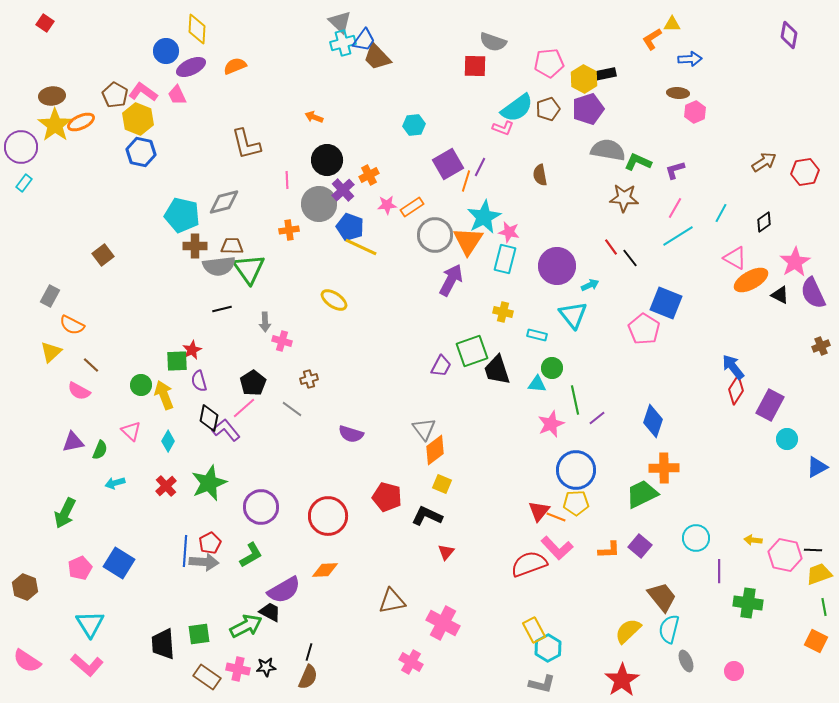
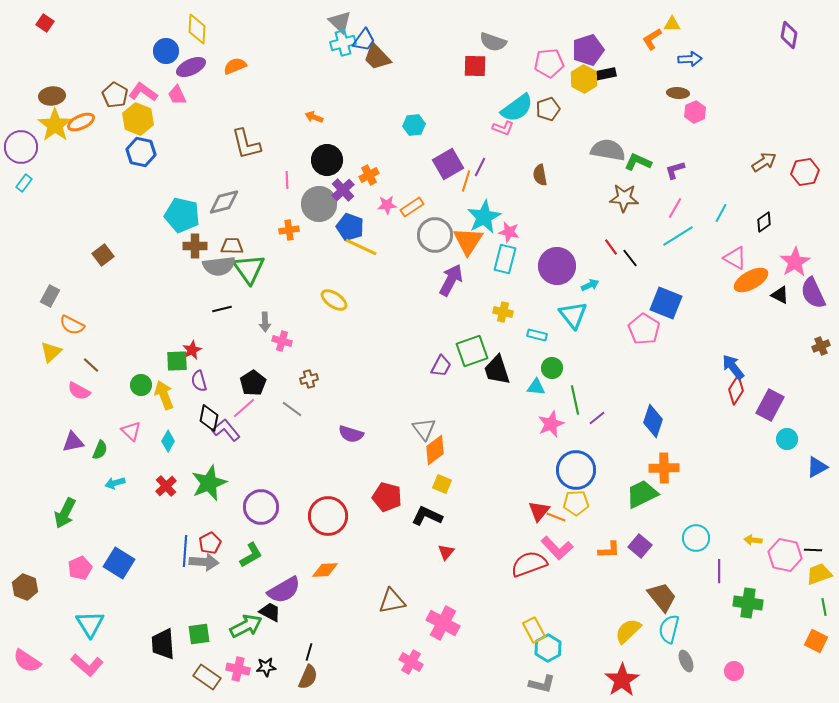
purple pentagon at (588, 109): moved 59 px up
cyan triangle at (537, 384): moved 1 px left, 3 px down
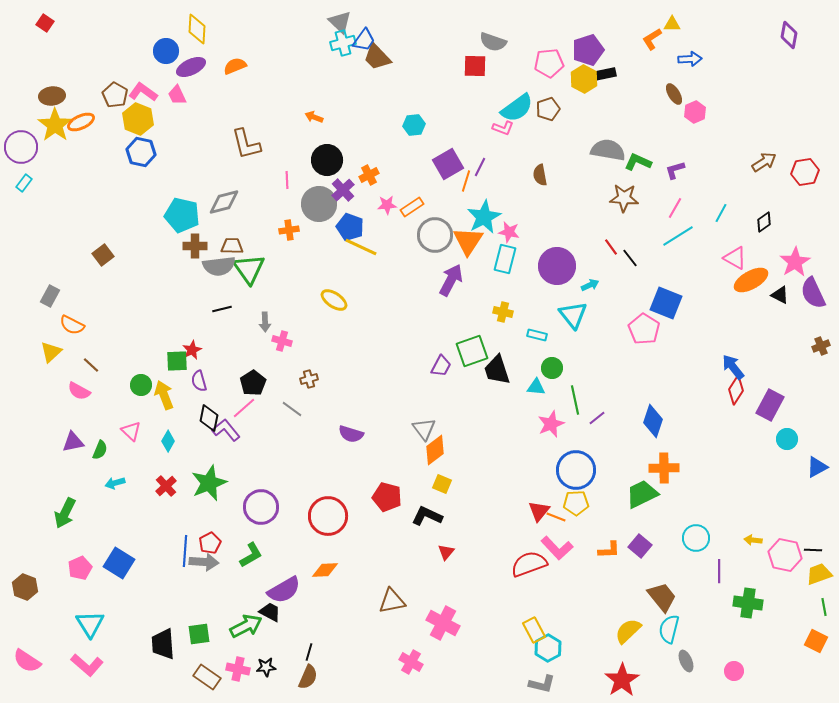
brown ellipse at (678, 93): moved 4 px left, 1 px down; rotated 55 degrees clockwise
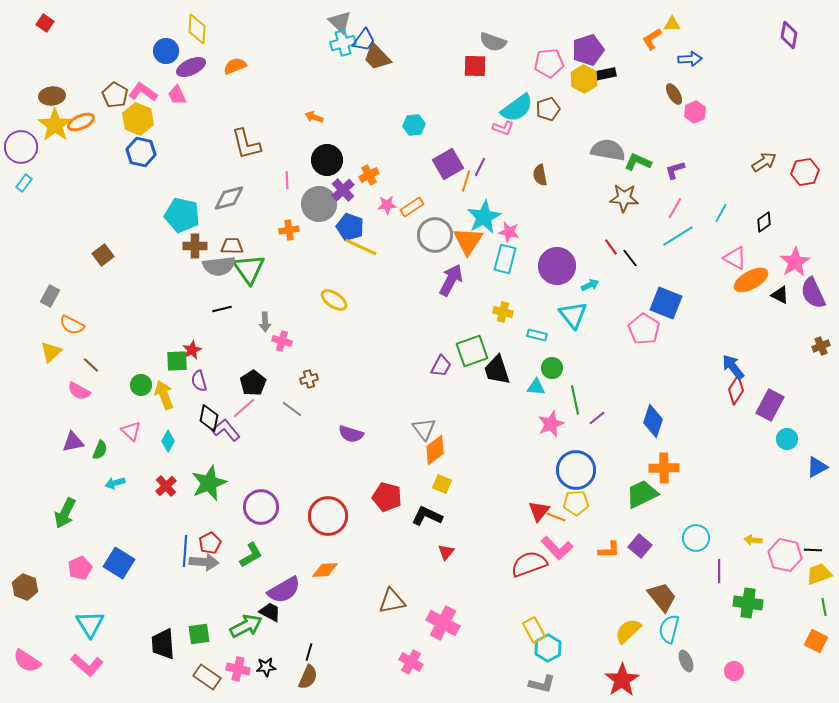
gray diamond at (224, 202): moved 5 px right, 4 px up
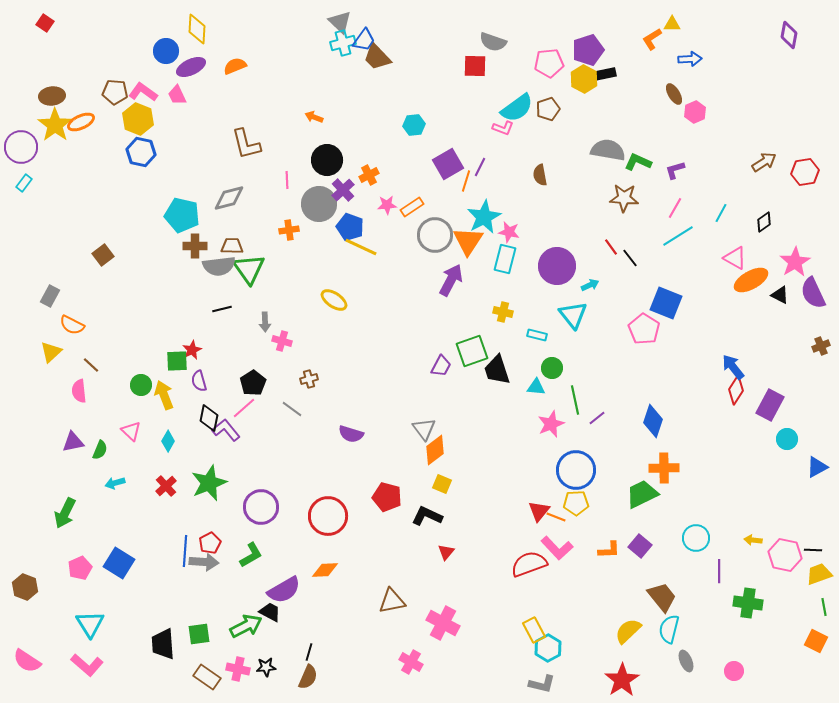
brown pentagon at (115, 95): moved 3 px up; rotated 25 degrees counterclockwise
pink semicircle at (79, 391): rotated 55 degrees clockwise
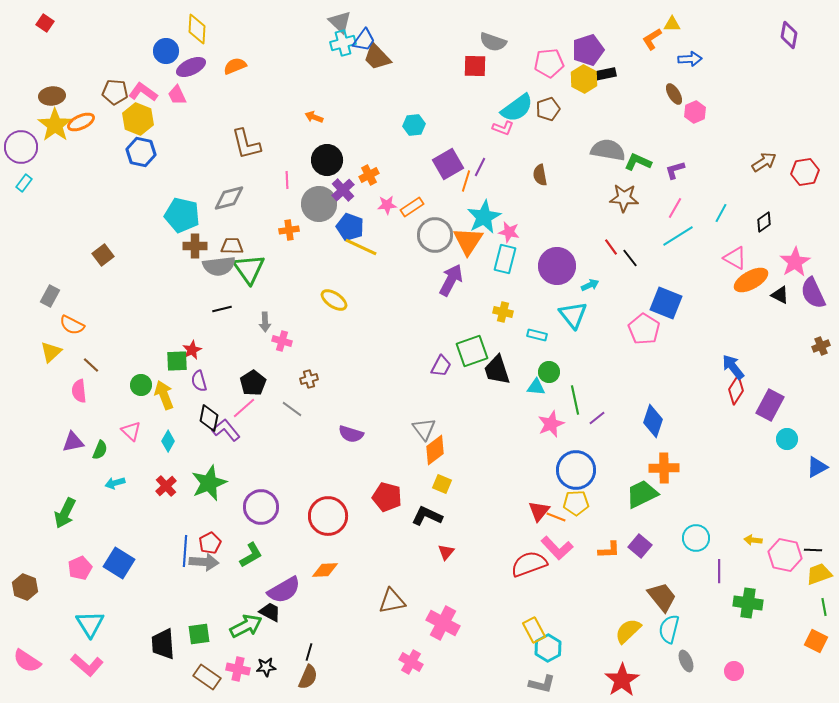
green circle at (552, 368): moved 3 px left, 4 px down
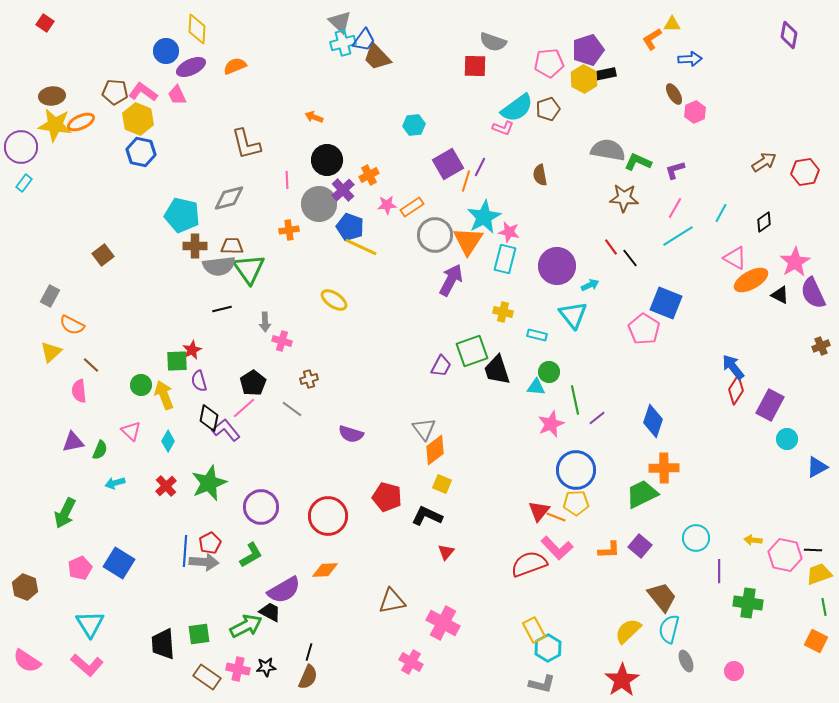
yellow star at (55, 125): rotated 28 degrees counterclockwise
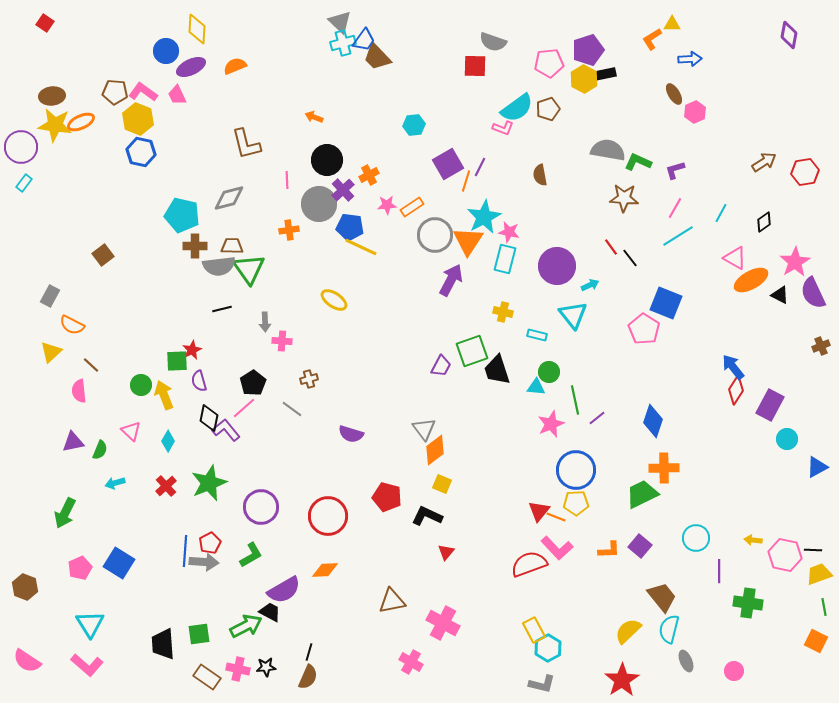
blue pentagon at (350, 227): rotated 12 degrees counterclockwise
pink cross at (282, 341): rotated 12 degrees counterclockwise
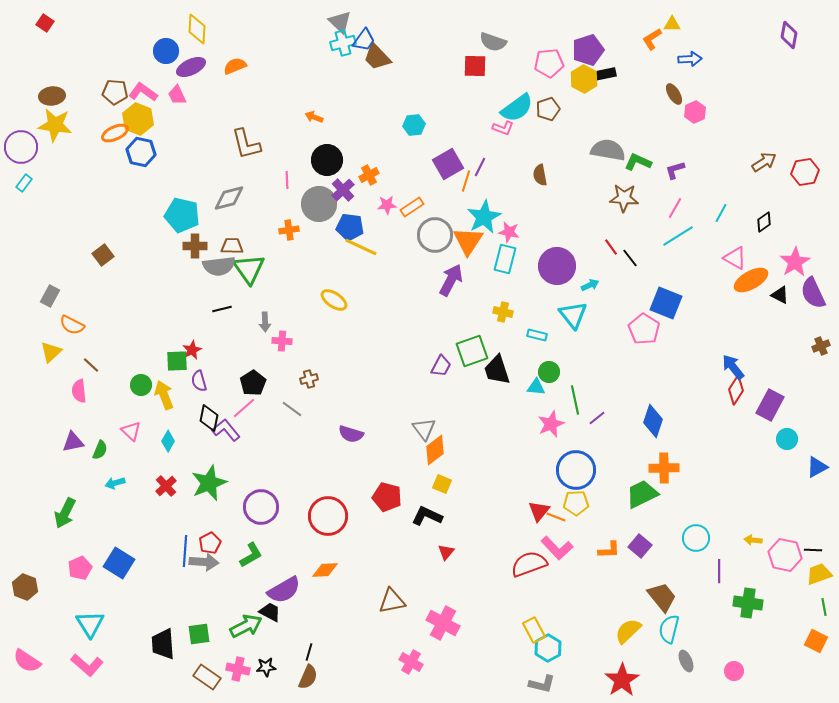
orange ellipse at (81, 122): moved 34 px right, 11 px down
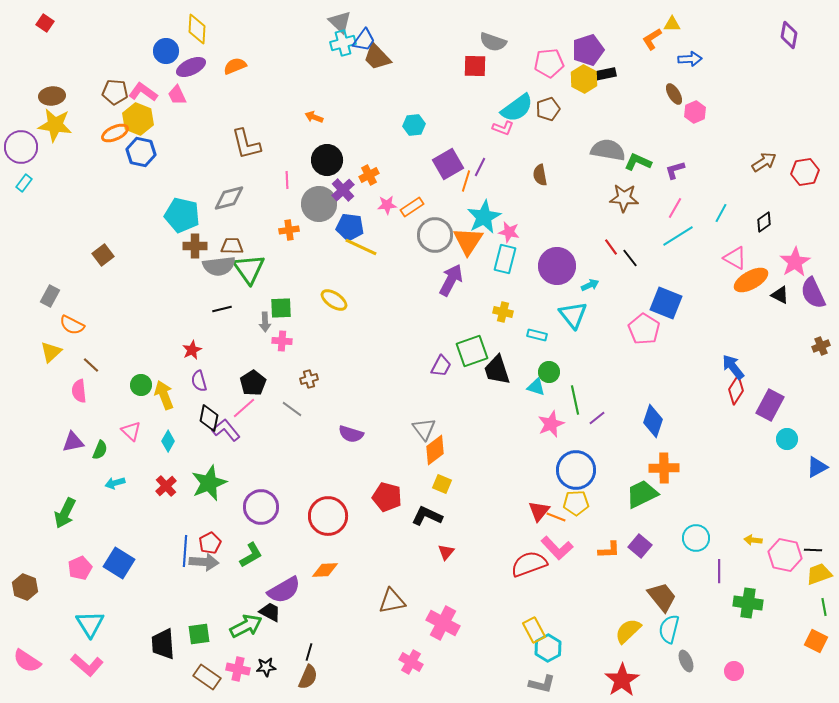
green square at (177, 361): moved 104 px right, 53 px up
cyan triangle at (536, 387): rotated 12 degrees clockwise
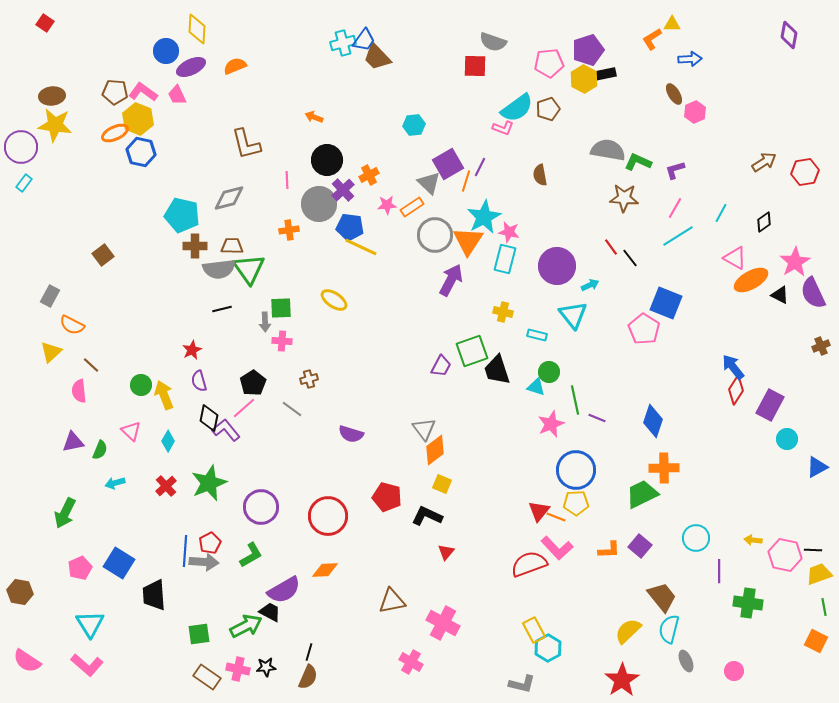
gray triangle at (340, 22): moved 89 px right, 161 px down
gray semicircle at (219, 266): moved 3 px down
purple line at (597, 418): rotated 60 degrees clockwise
brown hexagon at (25, 587): moved 5 px left, 5 px down; rotated 10 degrees counterclockwise
black trapezoid at (163, 644): moved 9 px left, 49 px up
gray L-shape at (542, 684): moved 20 px left
